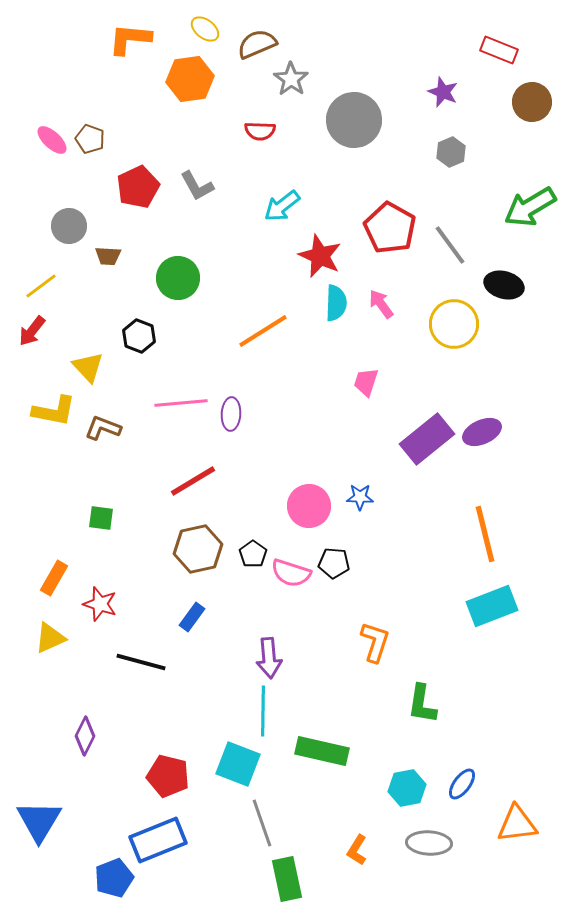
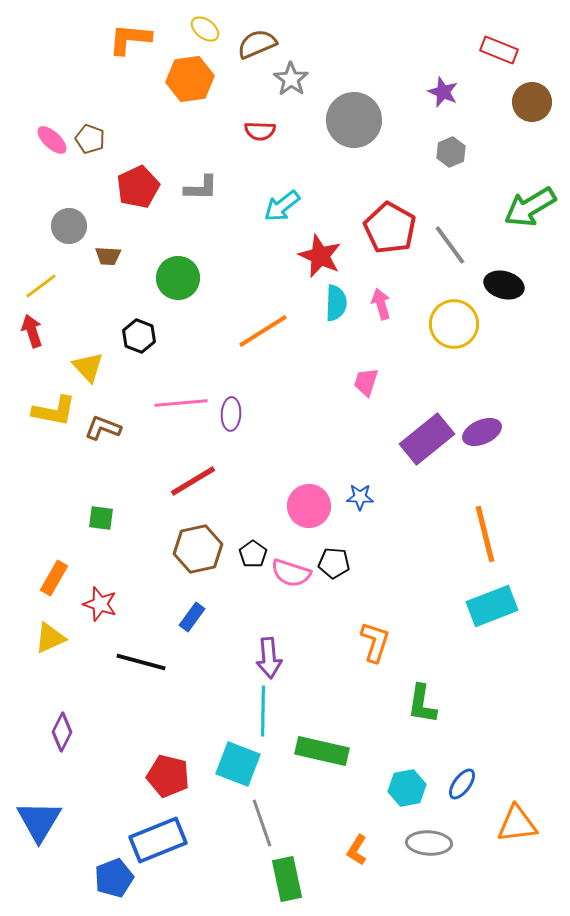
gray L-shape at (197, 186): moved 4 px right, 2 px down; rotated 60 degrees counterclockwise
pink arrow at (381, 304): rotated 20 degrees clockwise
red arrow at (32, 331): rotated 124 degrees clockwise
purple diamond at (85, 736): moved 23 px left, 4 px up
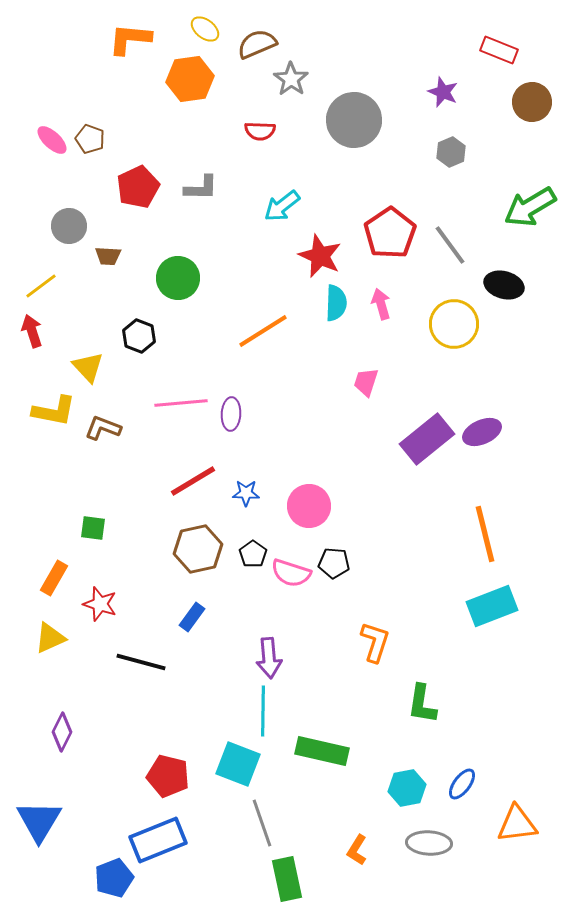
red pentagon at (390, 228): moved 5 px down; rotated 9 degrees clockwise
blue star at (360, 497): moved 114 px left, 4 px up
green square at (101, 518): moved 8 px left, 10 px down
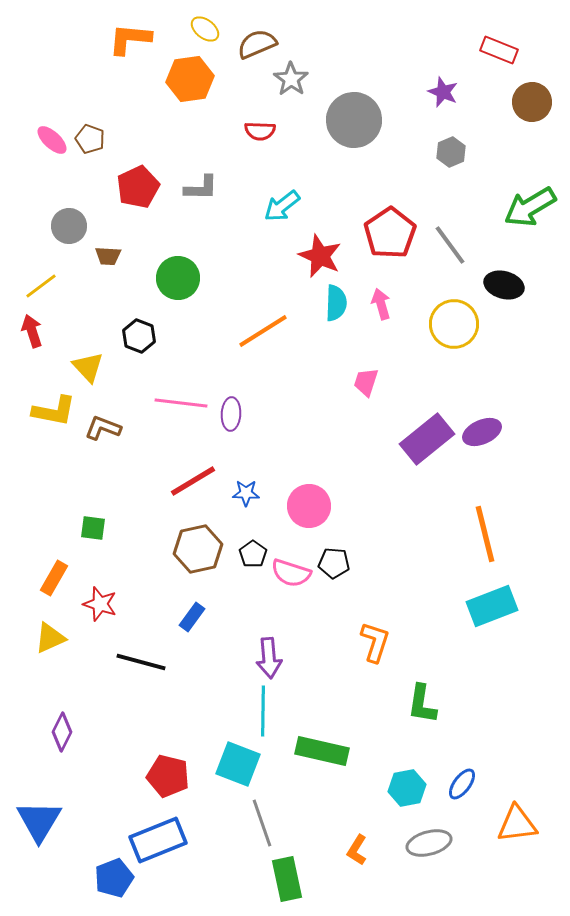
pink line at (181, 403): rotated 12 degrees clockwise
gray ellipse at (429, 843): rotated 18 degrees counterclockwise
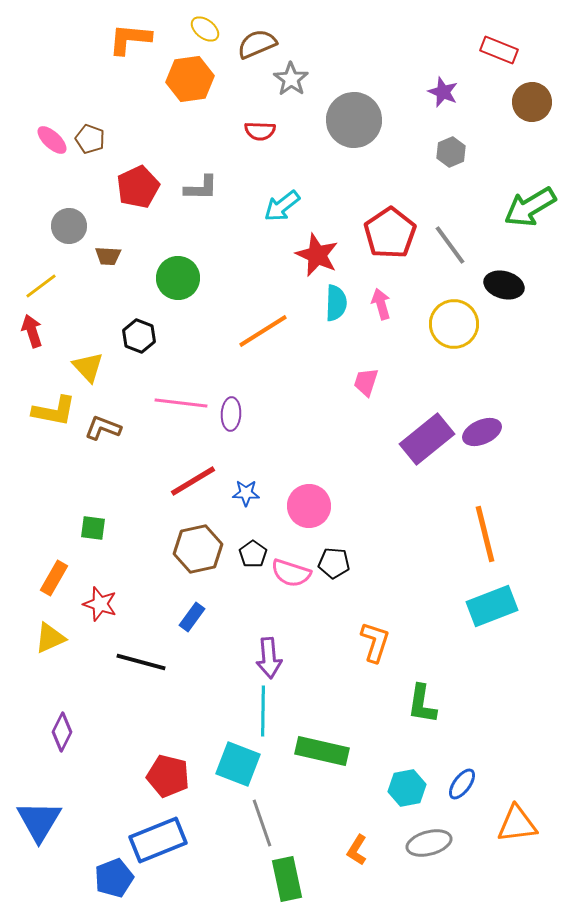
red star at (320, 256): moved 3 px left, 1 px up
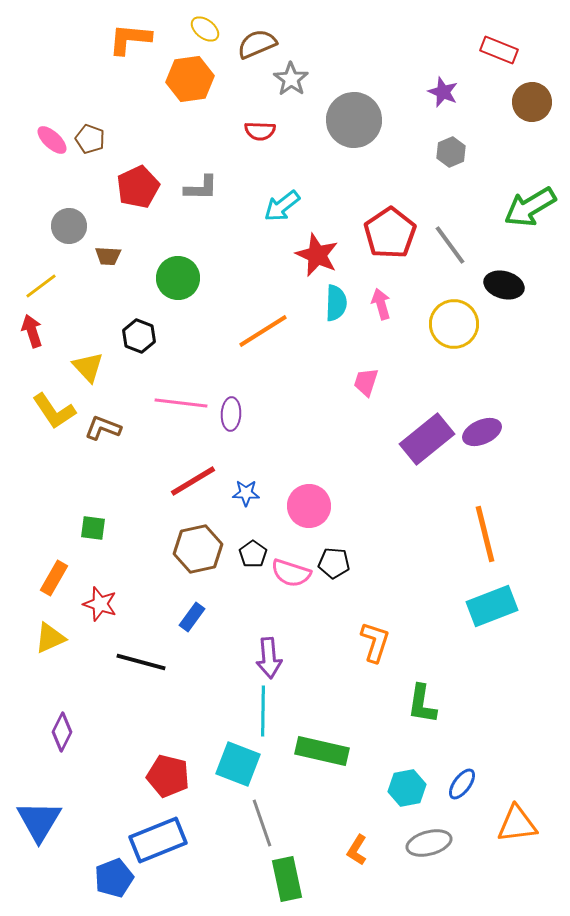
yellow L-shape at (54, 411): rotated 45 degrees clockwise
